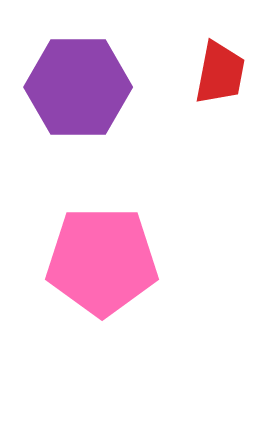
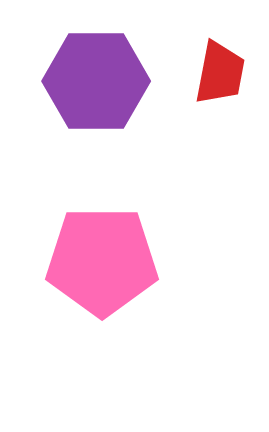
purple hexagon: moved 18 px right, 6 px up
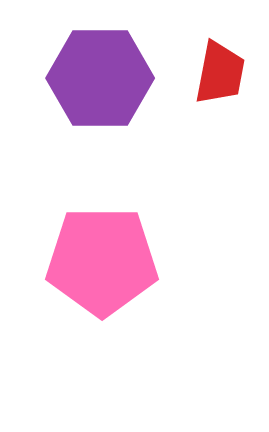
purple hexagon: moved 4 px right, 3 px up
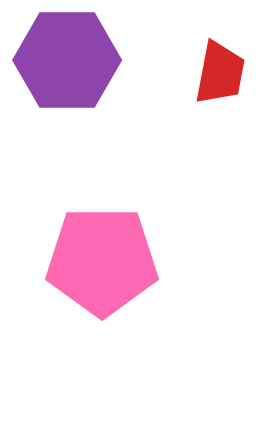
purple hexagon: moved 33 px left, 18 px up
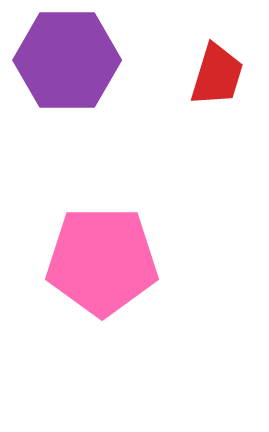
red trapezoid: moved 3 px left, 2 px down; rotated 6 degrees clockwise
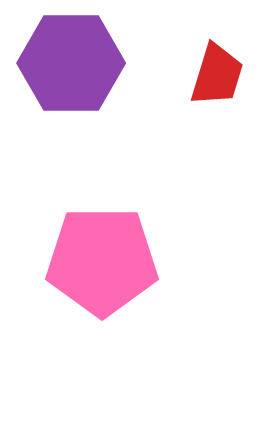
purple hexagon: moved 4 px right, 3 px down
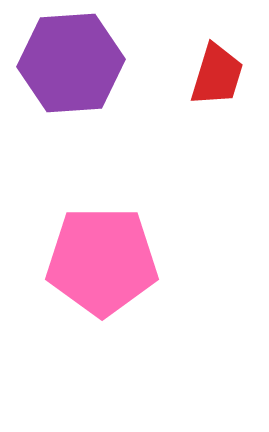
purple hexagon: rotated 4 degrees counterclockwise
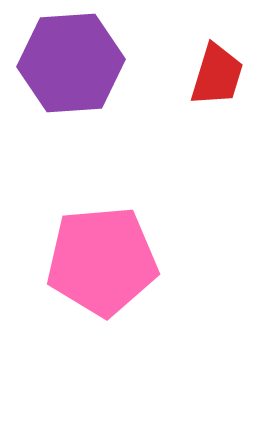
pink pentagon: rotated 5 degrees counterclockwise
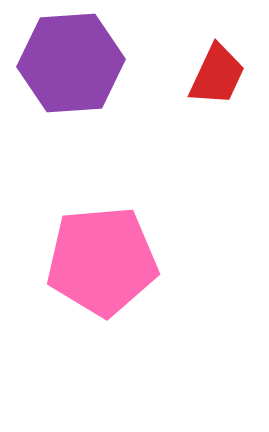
red trapezoid: rotated 8 degrees clockwise
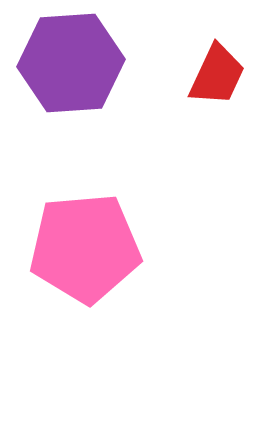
pink pentagon: moved 17 px left, 13 px up
